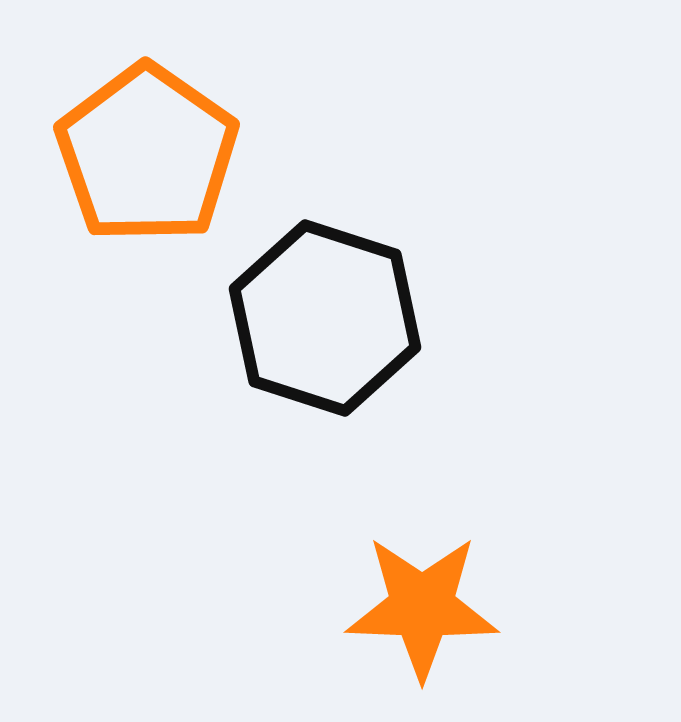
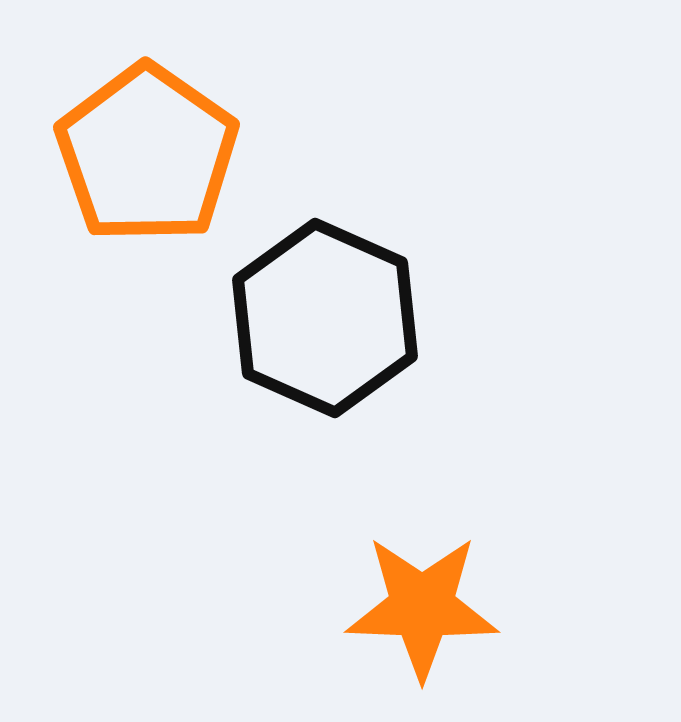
black hexagon: rotated 6 degrees clockwise
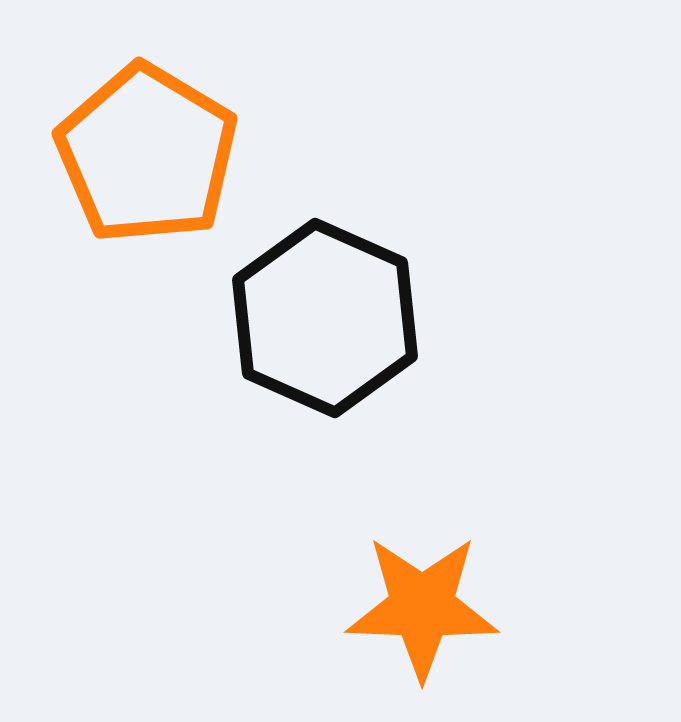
orange pentagon: rotated 4 degrees counterclockwise
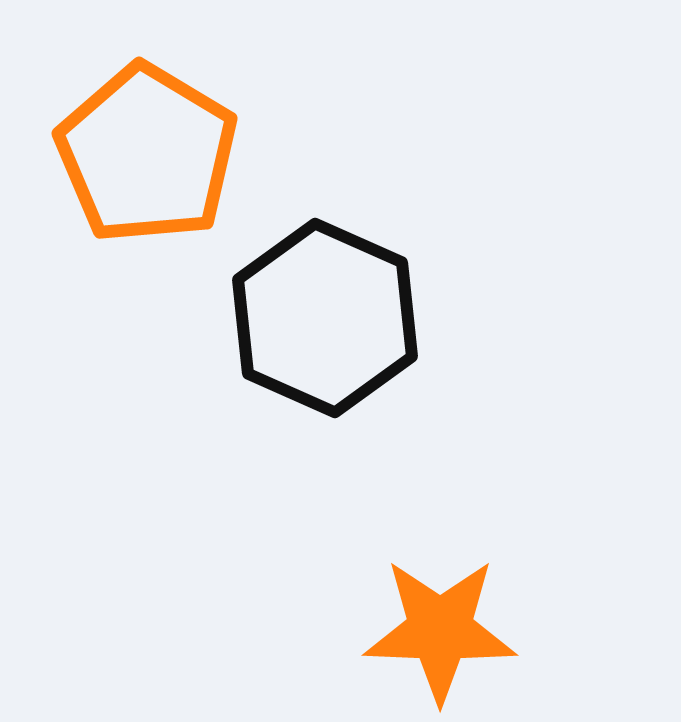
orange star: moved 18 px right, 23 px down
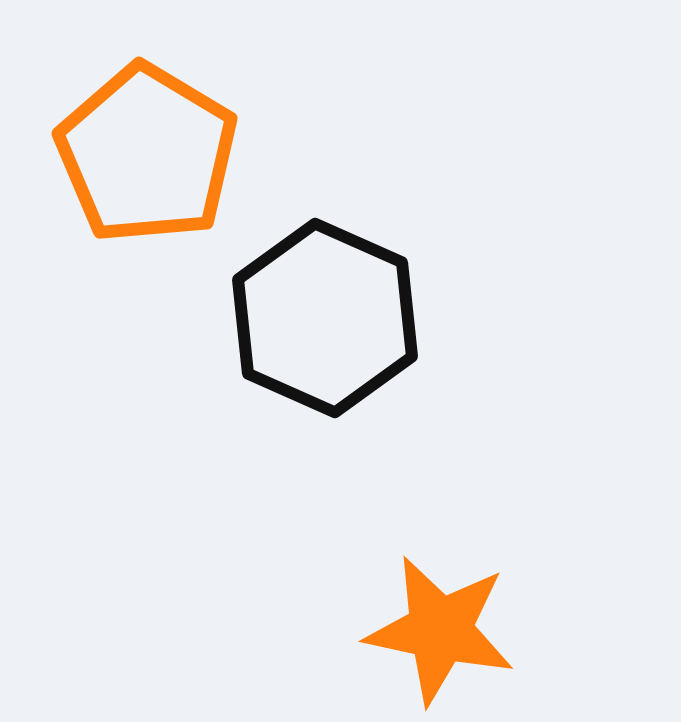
orange star: rotated 10 degrees clockwise
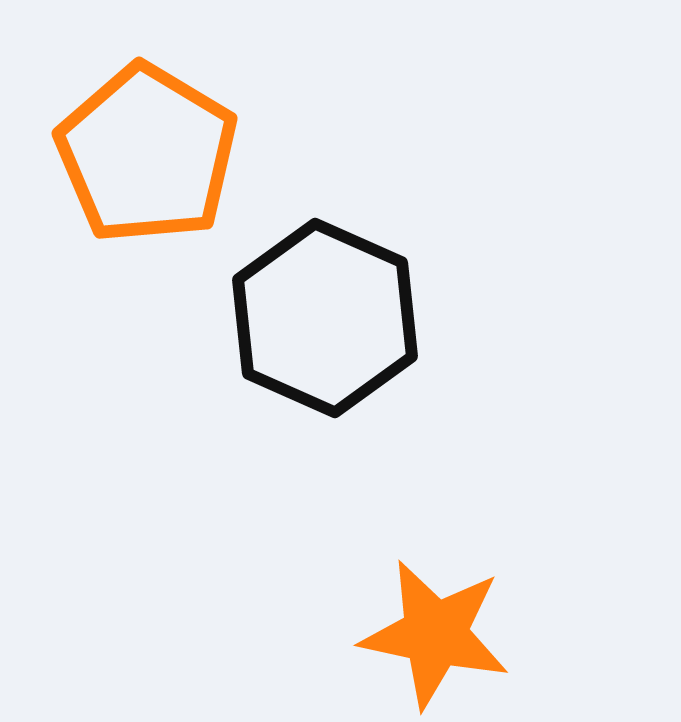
orange star: moved 5 px left, 4 px down
